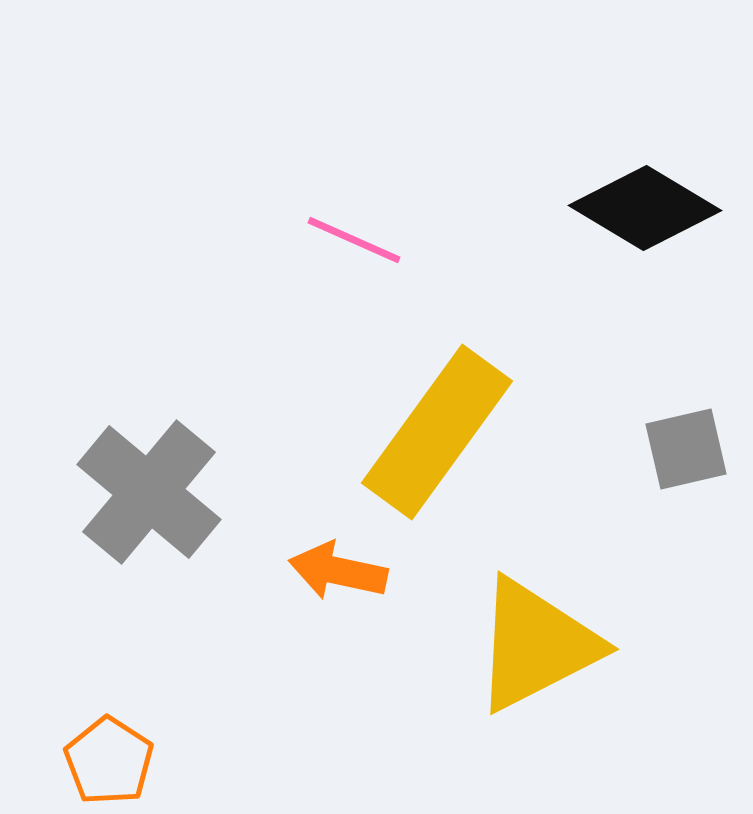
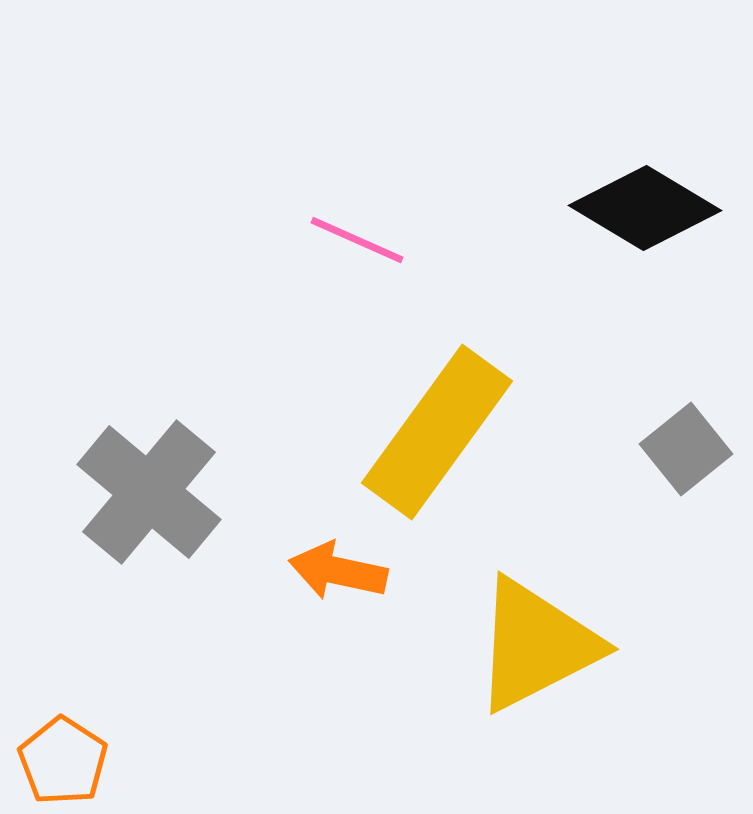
pink line: moved 3 px right
gray square: rotated 26 degrees counterclockwise
orange pentagon: moved 46 px left
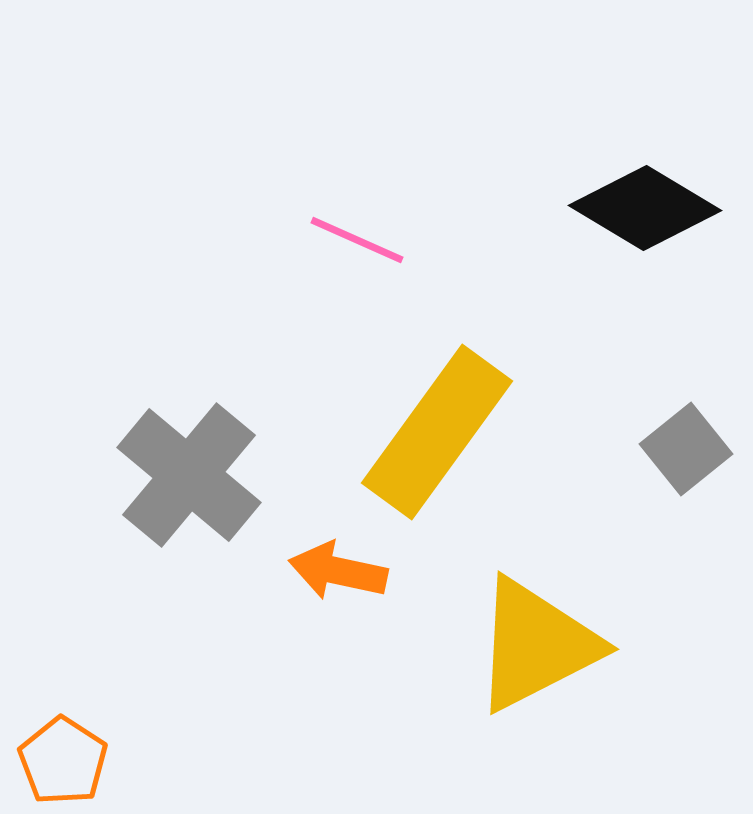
gray cross: moved 40 px right, 17 px up
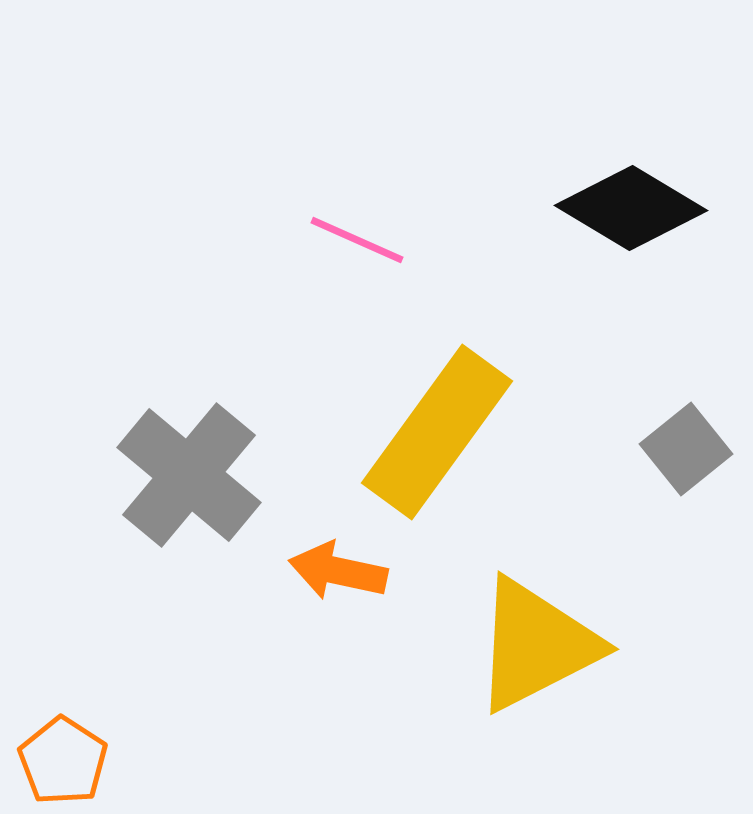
black diamond: moved 14 px left
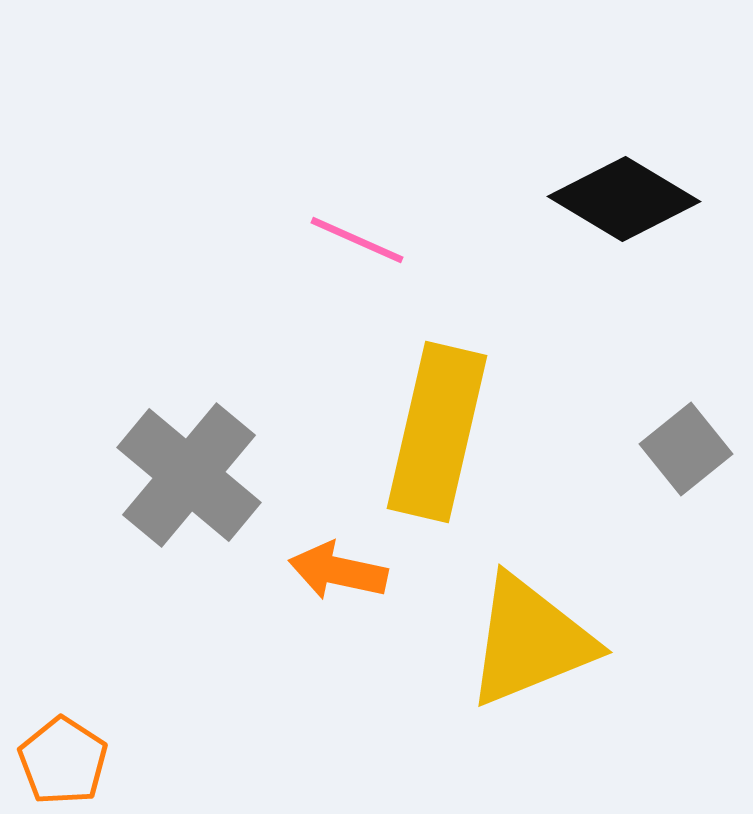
black diamond: moved 7 px left, 9 px up
yellow rectangle: rotated 23 degrees counterclockwise
yellow triangle: moved 6 px left, 4 px up; rotated 5 degrees clockwise
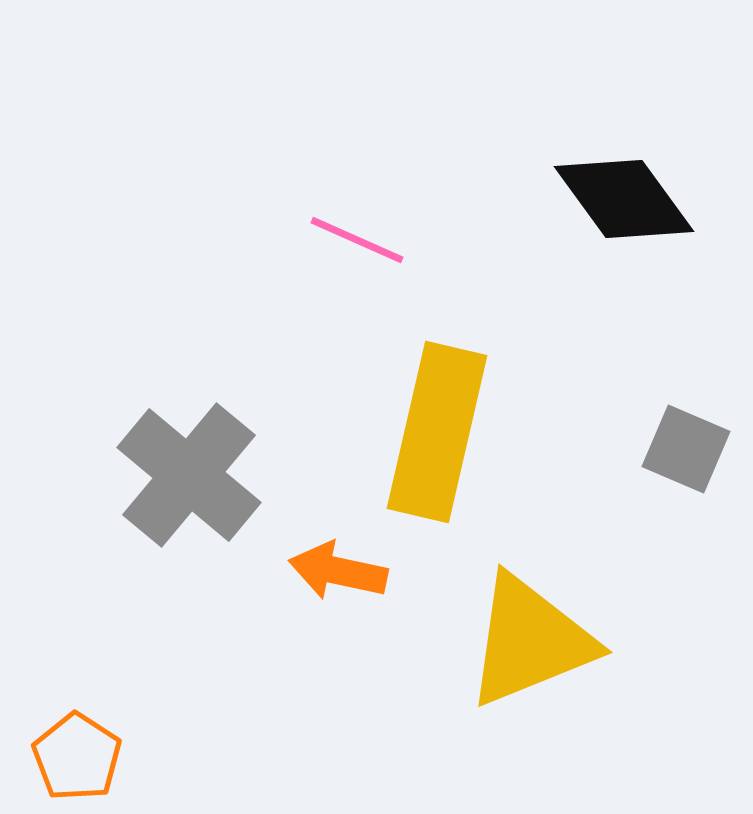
black diamond: rotated 23 degrees clockwise
gray square: rotated 28 degrees counterclockwise
orange pentagon: moved 14 px right, 4 px up
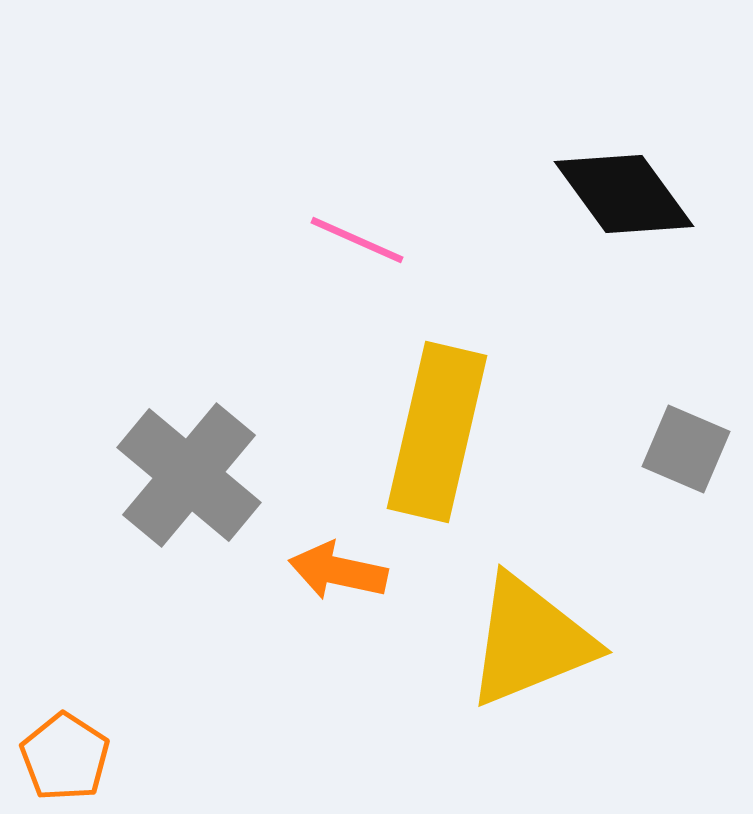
black diamond: moved 5 px up
orange pentagon: moved 12 px left
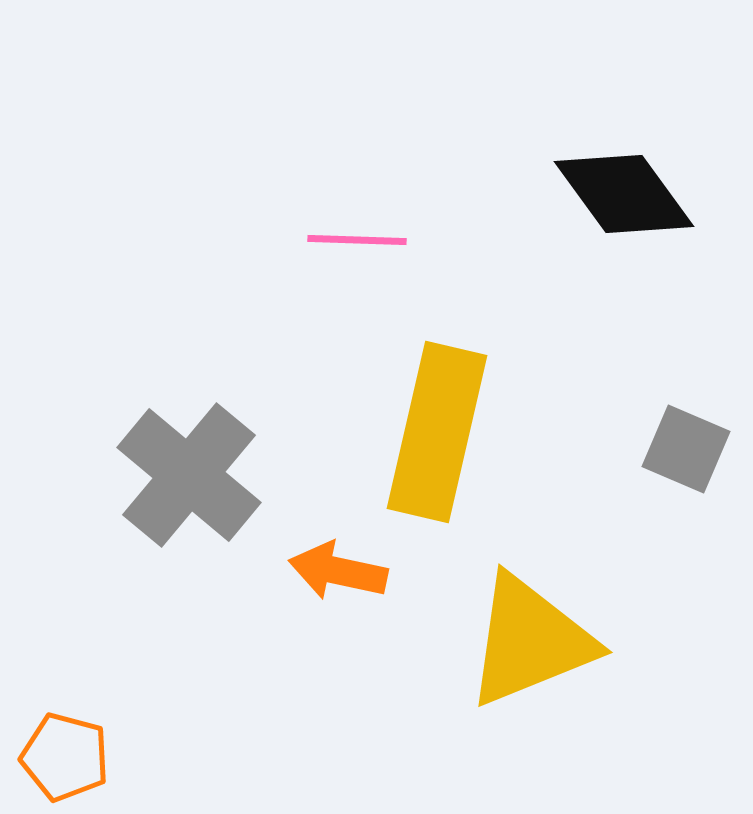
pink line: rotated 22 degrees counterclockwise
orange pentagon: rotated 18 degrees counterclockwise
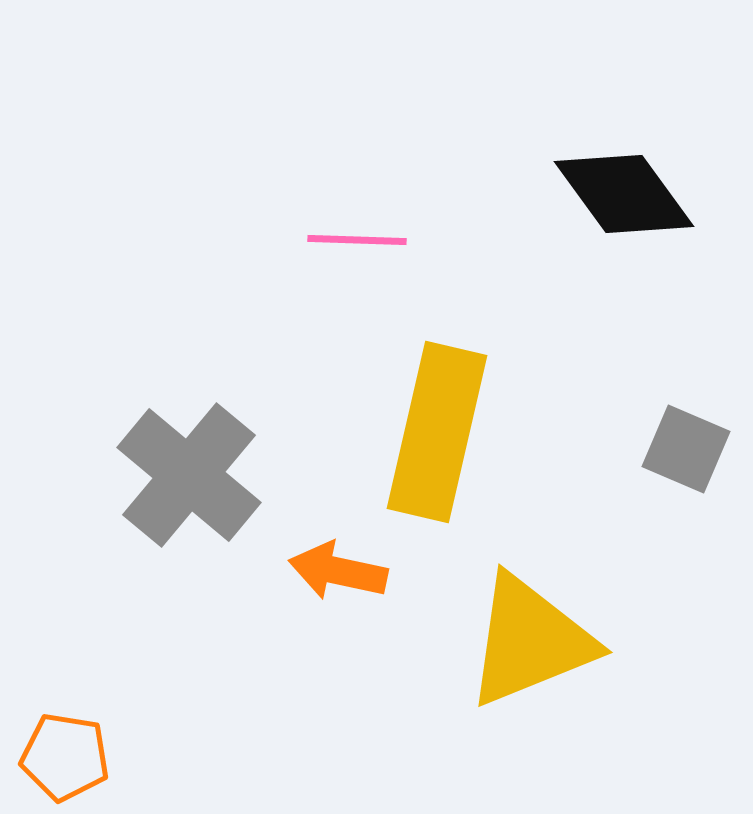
orange pentagon: rotated 6 degrees counterclockwise
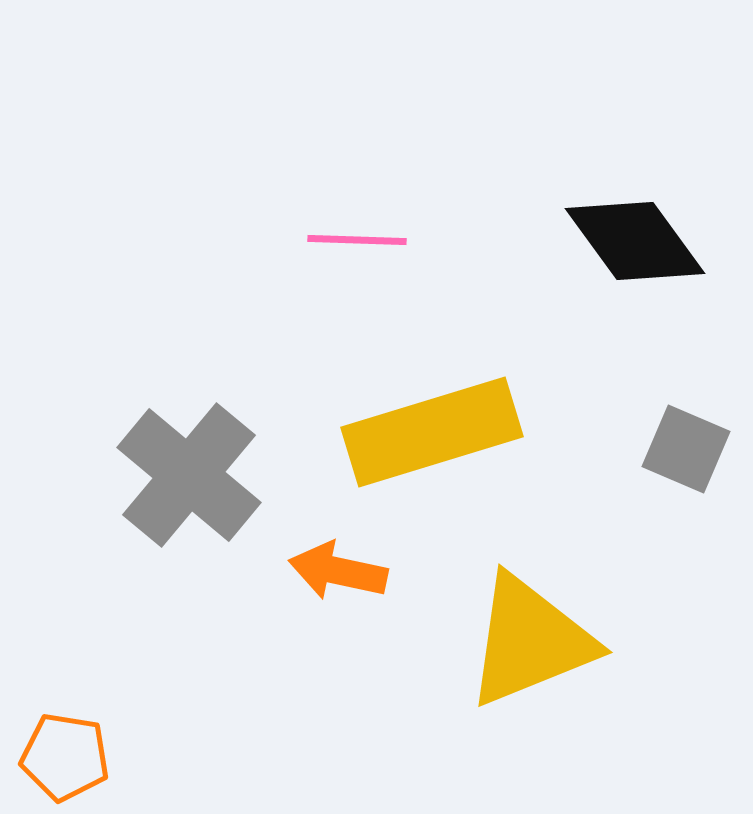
black diamond: moved 11 px right, 47 px down
yellow rectangle: moved 5 px left; rotated 60 degrees clockwise
